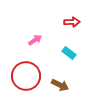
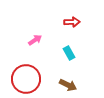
cyan rectangle: rotated 24 degrees clockwise
red circle: moved 3 px down
brown arrow: moved 8 px right
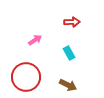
red circle: moved 2 px up
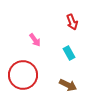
red arrow: rotated 70 degrees clockwise
pink arrow: rotated 88 degrees clockwise
red circle: moved 3 px left, 2 px up
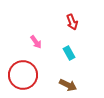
pink arrow: moved 1 px right, 2 px down
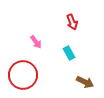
brown arrow: moved 17 px right, 3 px up
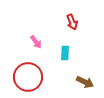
cyan rectangle: moved 4 px left; rotated 32 degrees clockwise
red circle: moved 5 px right, 2 px down
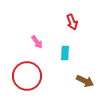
pink arrow: moved 1 px right
red circle: moved 1 px left, 1 px up
brown arrow: moved 1 px up
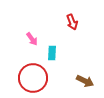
pink arrow: moved 5 px left, 3 px up
cyan rectangle: moved 13 px left
red circle: moved 6 px right, 2 px down
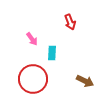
red arrow: moved 2 px left
red circle: moved 1 px down
